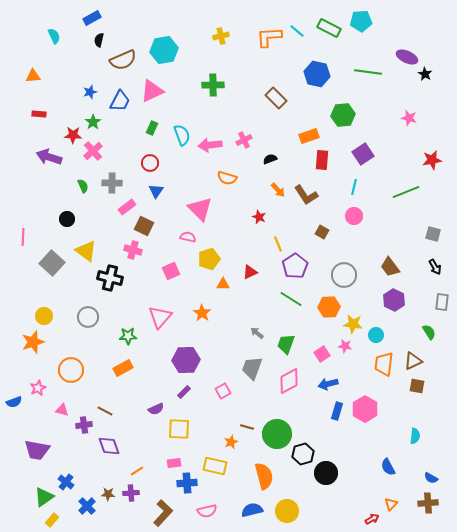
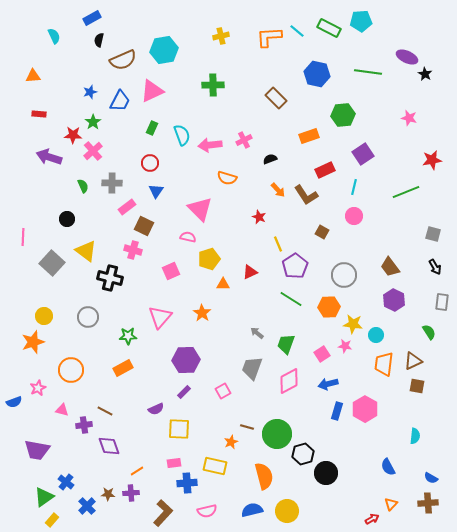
red rectangle at (322, 160): moved 3 px right, 10 px down; rotated 60 degrees clockwise
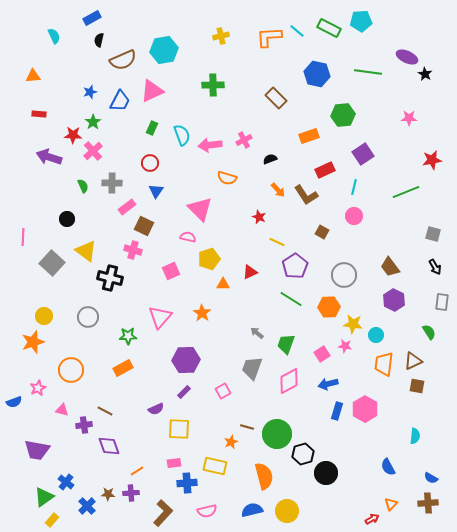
pink star at (409, 118): rotated 14 degrees counterclockwise
yellow line at (278, 244): moved 1 px left, 2 px up; rotated 42 degrees counterclockwise
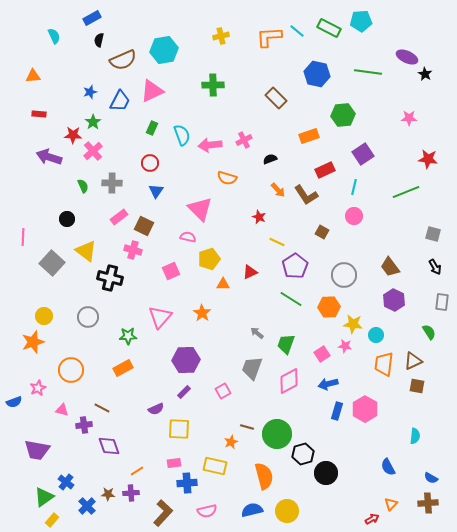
red star at (432, 160): moved 4 px left, 1 px up; rotated 18 degrees clockwise
pink rectangle at (127, 207): moved 8 px left, 10 px down
brown line at (105, 411): moved 3 px left, 3 px up
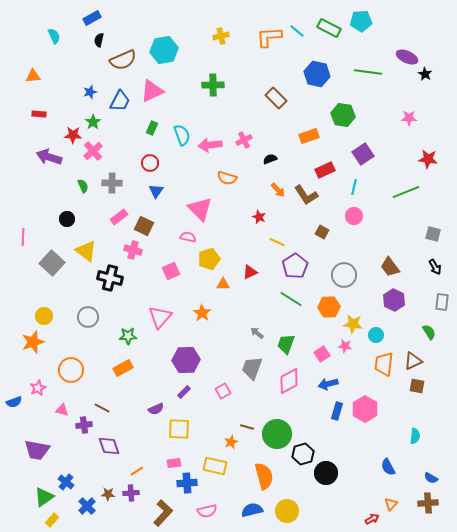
green hexagon at (343, 115): rotated 15 degrees clockwise
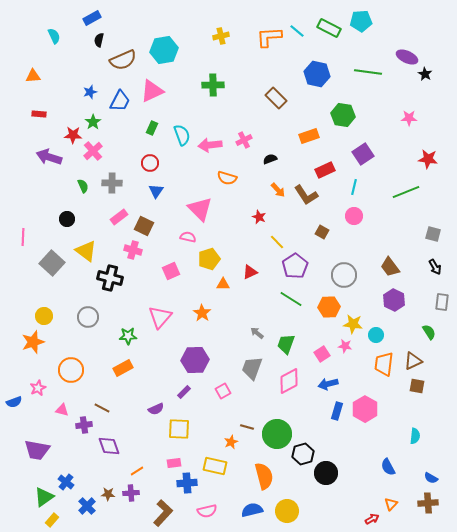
yellow line at (277, 242): rotated 21 degrees clockwise
purple hexagon at (186, 360): moved 9 px right
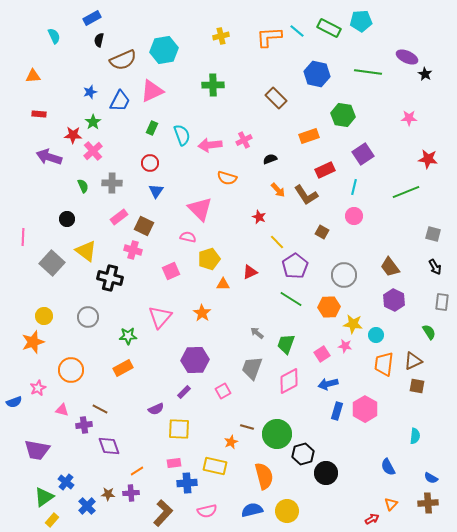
brown line at (102, 408): moved 2 px left, 1 px down
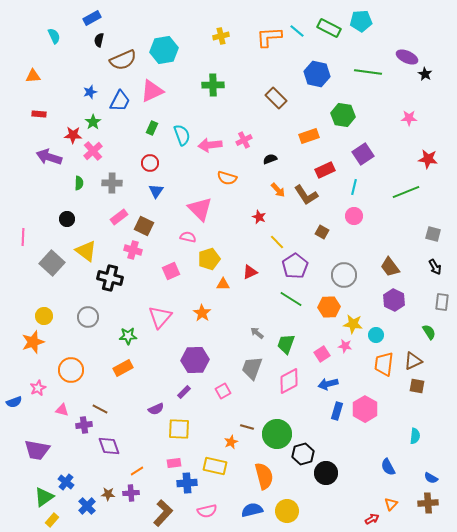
green semicircle at (83, 186): moved 4 px left, 3 px up; rotated 24 degrees clockwise
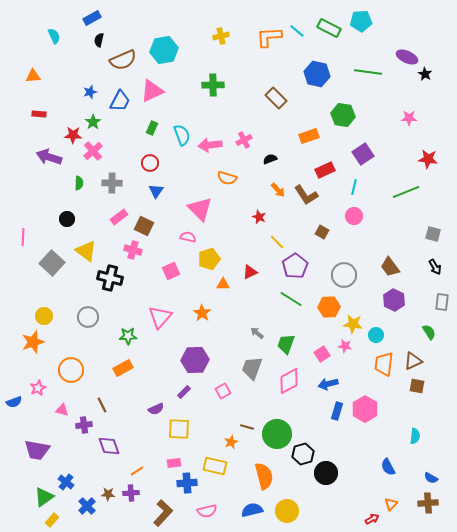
brown line at (100, 409): moved 2 px right, 4 px up; rotated 35 degrees clockwise
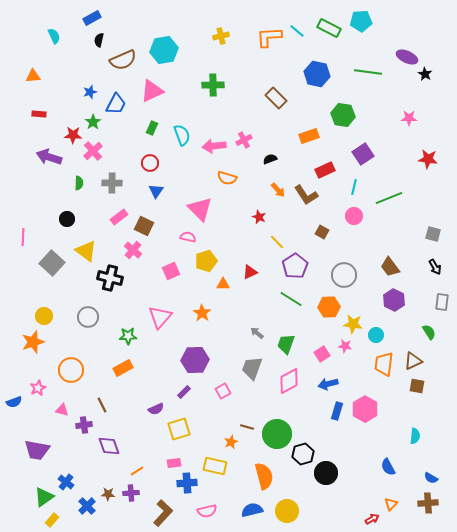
blue trapezoid at (120, 101): moved 4 px left, 3 px down
pink arrow at (210, 145): moved 4 px right, 1 px down
green line at (406, 192): moved 17 px left, 6 px down
pink cross at (133, 250): rotated 24 degrees clockwise
yellow pentagon at (209, 259): moved 3 px left, 2 px down
yellow square at (179, 429): rotated 20 degrees counterclockwise
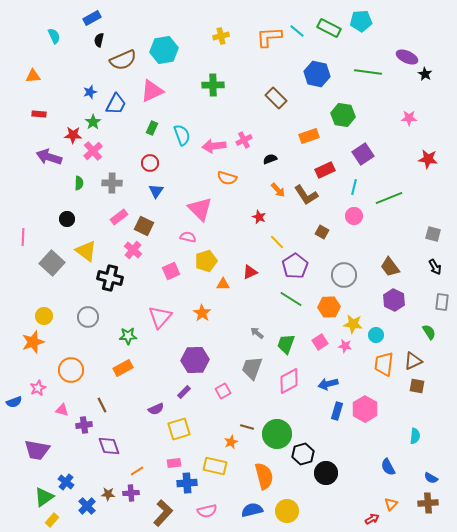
pink square at (322, 354): moved 2 px left, 12 px up
